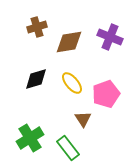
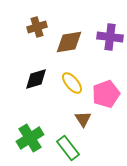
purple cross: rotated 15 degrees counterclockwise
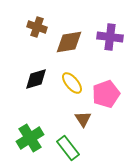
brown cross: rotated 36 degrees clockwise
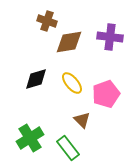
brown cross: moved 10 px right, 6 px up
brown triangle: moved 1 px left, 1 px down; rotated 12 degrees counterclockwise
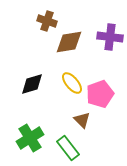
black diamond: moved 4 px left, 5 px down
pink pentagon: moved 6 px left
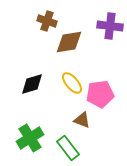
purple cross: moved 11 px up
pink pentagon: rotated 12 degrees clockwise
brown triangle: rotated 24 degrees counterclockwise
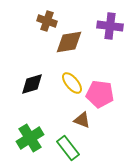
pink pentagon: rotated 16 degrees clockwise
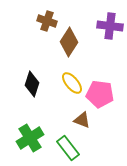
brown diamond: rotated 48 degrees counterclockwise
black diamond: rotated 55 degrees counterclockwise
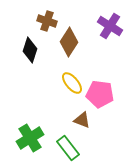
purple cross: rotated 25 degrees clockwise
black diamond: moved 2 px left, 34 px up
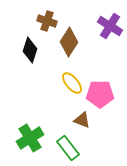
pink pentagon: rotated 8 degrees counterclockwise
